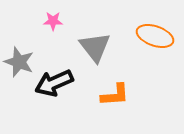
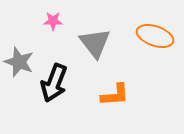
gray triangle: moved 4 px up
black arrow: rotated 45 degrees counterclockwise
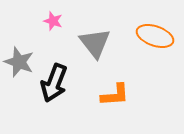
pink star: rotated 18 degrees clockwise
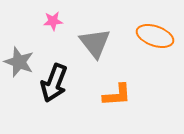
pink star: rotated 24 degrees counterclockwise
orange L-shape: moved 2 px right
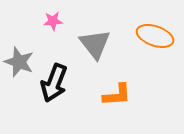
gray triangle: moved 1 px down
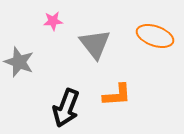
black arrow: moved 12 px right, 25 px down
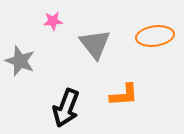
orange ellipse: rotated 27 degrees counterclockwise
gray star: moved 1 px right, 1 px up
orange L-shape: moved 7 px right
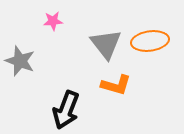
orange ellipse: moved 5 px left, 5 px down
gray triangle: moved 11 px right
orange L-shape: moved 8 px left, 10 px up; rotated 20 degrees clockwise
black arrow: moved 2 px down
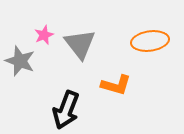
pink star: moved 9 px left, 14 px down; rotated 18 degrees counterclockwise
gray triangle: moved 26 px left
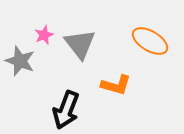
orange ellipse: rotated 39 degrees clockwise
